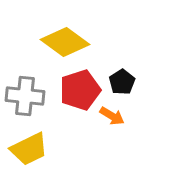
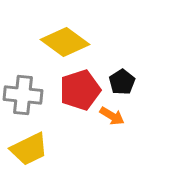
gray cross: moved 2 px left, 1 px up
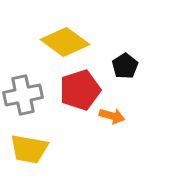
black pentagon: moved 3 px right, 16 px up
gray cross: rotated 18 degrees counterclockwise
orange arrow: rotated 15 degrees counterclockwise
yellow trapezoid: rotated 36 degrees clockwise
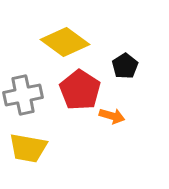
red pentagon: rotated 21 degrees counterclockwise
yellow trapezoid: moved 1 px left, 1 px up
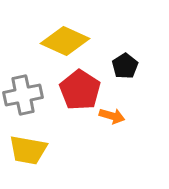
yellow diamond: moved 1 px up; rotated 12 degrees counterclockwise
yellow trapezoid: moved 2 px down
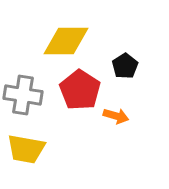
yellow diamond: moved 1 px right; rotated 24 degrees counterclockwise
gray cross: rotated 21 degrees clockwise
orange arrow: moved 4 px right
yellow trapezoid: moved 2 px left, 1 px up
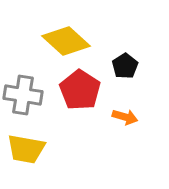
yellow diamond: rotated 42 degrees clockwise
orange arrow: moved 9 px right, 1 px down
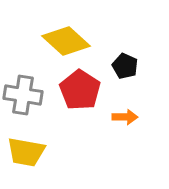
black pentagon: rotated 15 degrees counterclockwise
orange arrow: rotated 15 degrees counterclockwise
yellow trapezoid: moved 3 px down
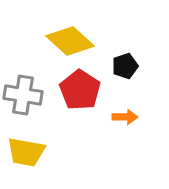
yellow diamond: moved 4 px right
black pentagon: rotated 30 degrees clockwise
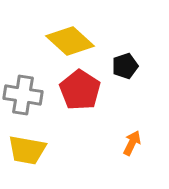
orange arrow: moved 7 px right, 26 px down; rotated 65 degrees counterclockwise
yellow trapezoid: moved 1 px right, 2 px up
